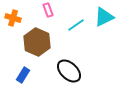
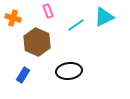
pink rectangle: moved 1 px down
black ellipse: rotated 50 degrees counterclockwise
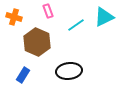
orange cross: moved 1 px right, 1 px up
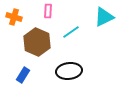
pink rectangle: rotated 24 degrees clockwise
cyan line: moved 5 px left, 7 px down
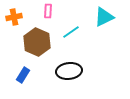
orange cross: rotated 28 degrees counterclockwise
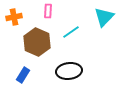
cyan triangle: rotated 20 degrees counterclockwise
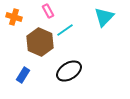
pink rectangle: rotated 32 degrees counterclockwise
orange cross: rotated 28 degrees clockwise
cyan line: moved 6 px left, 2 px up
brown hexagon: moved 3 px right
black ellipse: rotated 25 degrees counterclockwise
